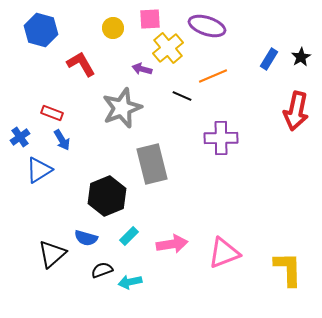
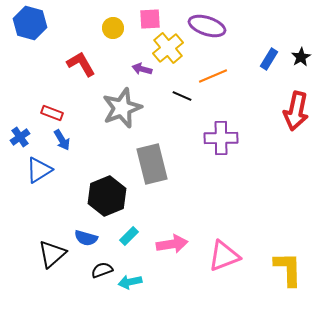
blue hexagon: moved 11 px left, 7 px up
pink triangle: moved 3 px down
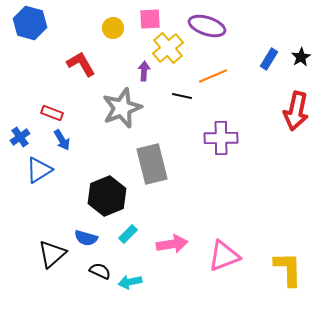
purple arrow: moved 2 px right, 2 px down; rotated 78 degrees clockwise
black line: rotated 12 degrees counterclockwise
cyan rectangle: moved 1 px left, 2 px up
black semicircle: moved 2 px left, 1 px down; rotated 45 degrees clockwise
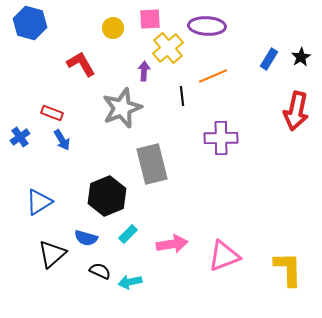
purple ellipse: rotated 15 degrees counterclockwise
black line: rotated 72 degrees clockwise
blue triangle: moved 32 px down
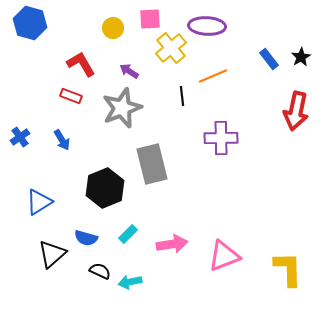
yellow cross: moved 3 px right
blue rectangle: rotated 70 degrees counterclockwise
purple arrow: moved 15 px left; rotated 60 degrees counterclockwise
red rectangle: moved 19 px right, 17 px up
black hexagon: moved 2 px left, 8 px up
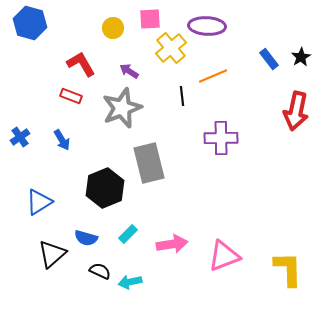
gray rectangle: moved 3 px left, 1 px up
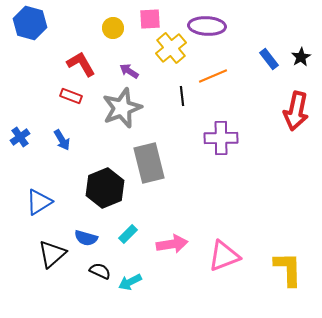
cyan arrow: rotated 15 degrees counterclockwise
